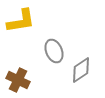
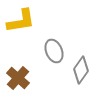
gray diamond: rotated 20 degrees counterclockwise
brown cross: moved 2 px up; rotated 15 degrees clockwise
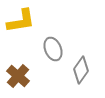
gray ellipse: moved 1 px left, 2 px up
brown cross: moved 2 px up
